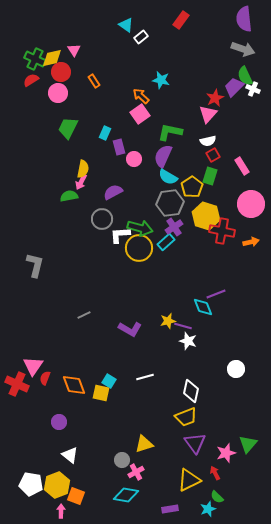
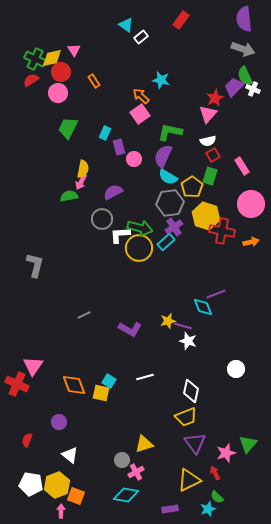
red semicircle at (45, 378): moved 18 px left, 62 px down
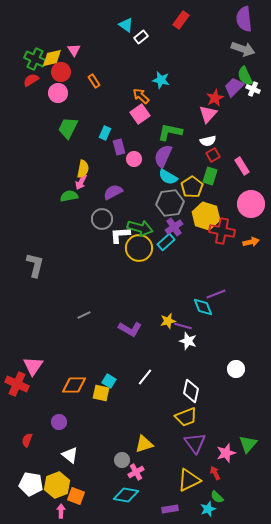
white line at (145, 377): rotated 36 degrees counterclockwise
orange diamond at (74, 385): rotated 70 degrees counterclockwise
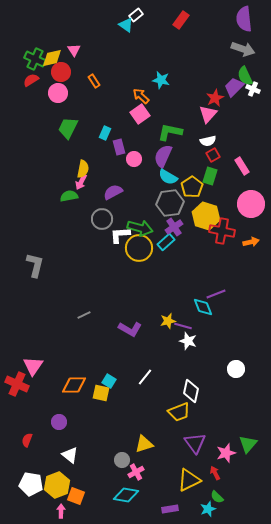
white rectangle at (141, 37): moved 5 px left, 22 px up
yellow trapezoid at (186, 417): moved 7 px left, 5 px up
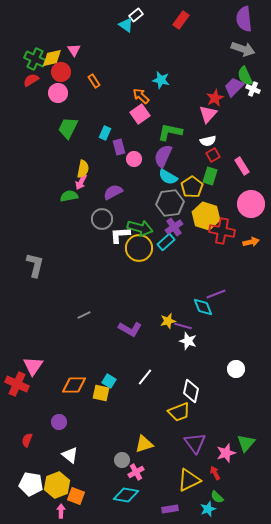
green triangle at (248, 444): moved 2 px left, 1 px up
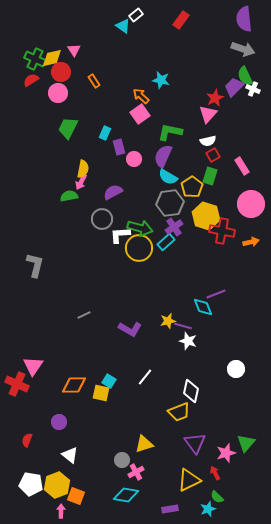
cyan triangle at (126, 25): moved 3 px left, 1 px down
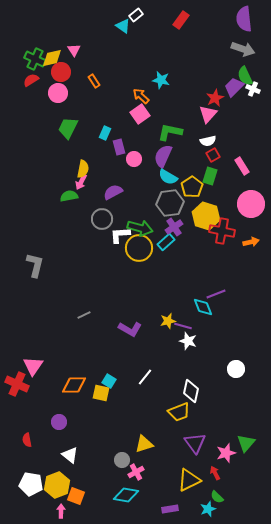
red semicircle at (27, 440): rotated 32 degrees counterclockwise
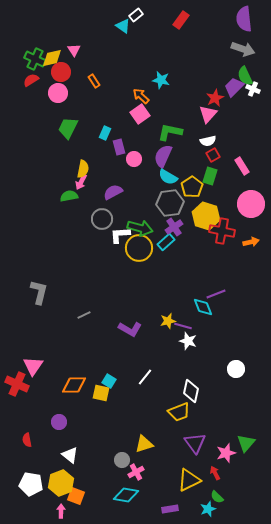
gray L-shape at (35, 265): moved 4 px right, 27 px down
yellow hexagon at (57, 485): moved 4 px right, 2 px up
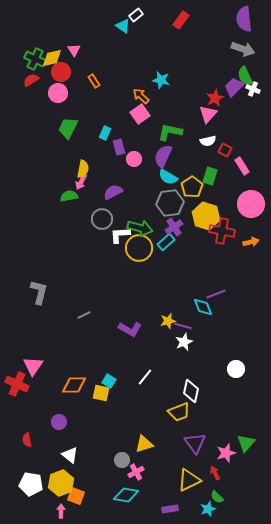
red square at (213, 155): moved 12 px right, 5 px up; rotated 32 degrees counterclockwise
white star at (188, 341): moved 4 px left, 1 px down; rotated 30 degrees clockwise
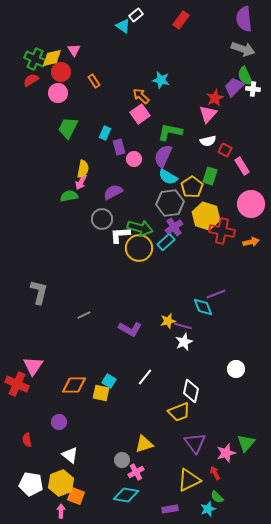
white cross at (253, 89): rotated 16 degrees counterclockwise
